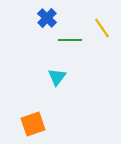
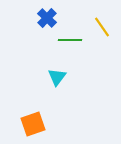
yellow line: moved 1 px up
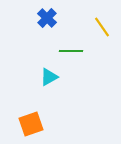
green line: moved 1 px right, 11 px down
cyan triangle: moved 8 px left; rotated 24 degrees clockwise
orange square: moved 2 px left
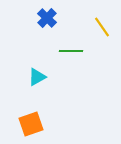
cyan triangle: moved 12 px left
